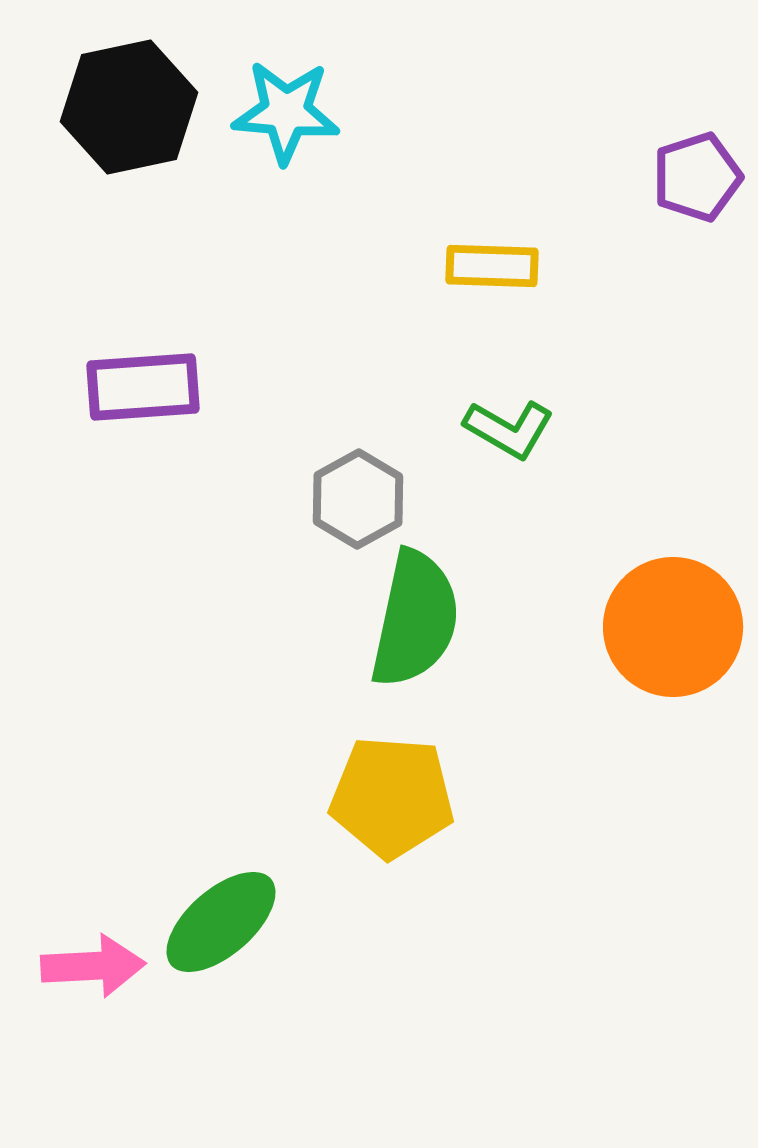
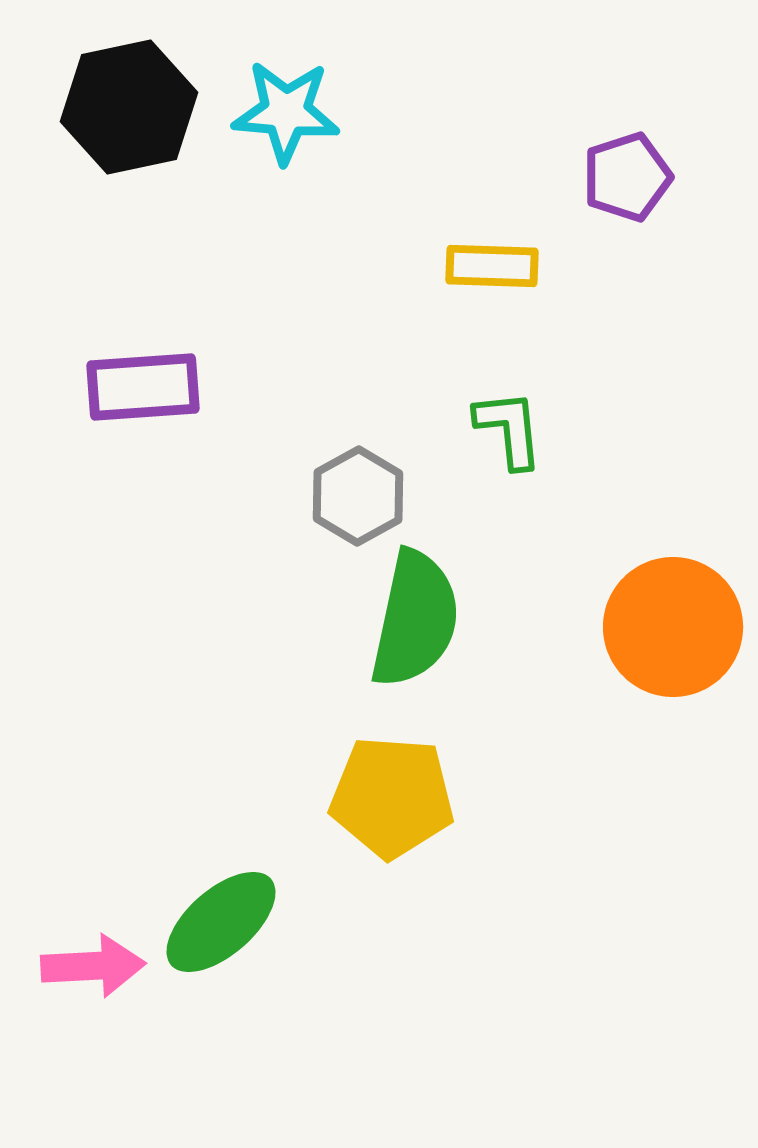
purple pentagon: moved 70 px left
green L-shape: rotated 126 degrees counterclockwise
gray hexagon: moved 3 px up
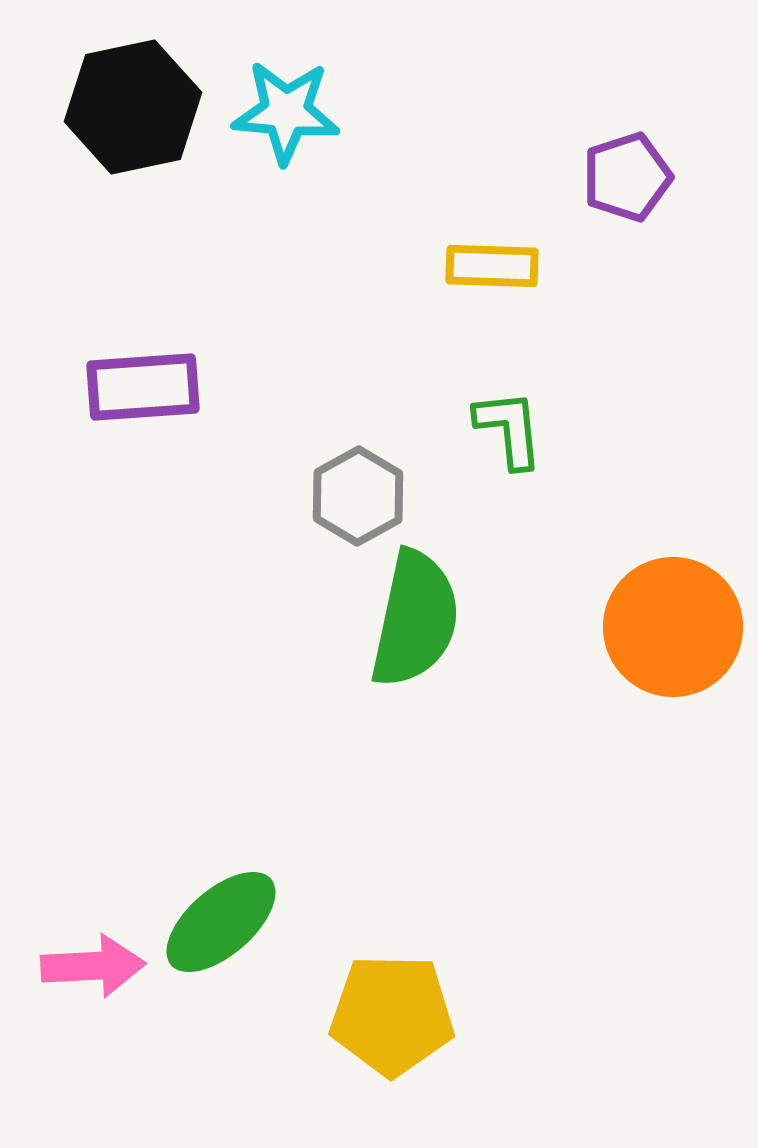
black hexagon: moved 4 px right
yellow pentagon: moved 218 px down; rotated 3 degrees counterclockwise
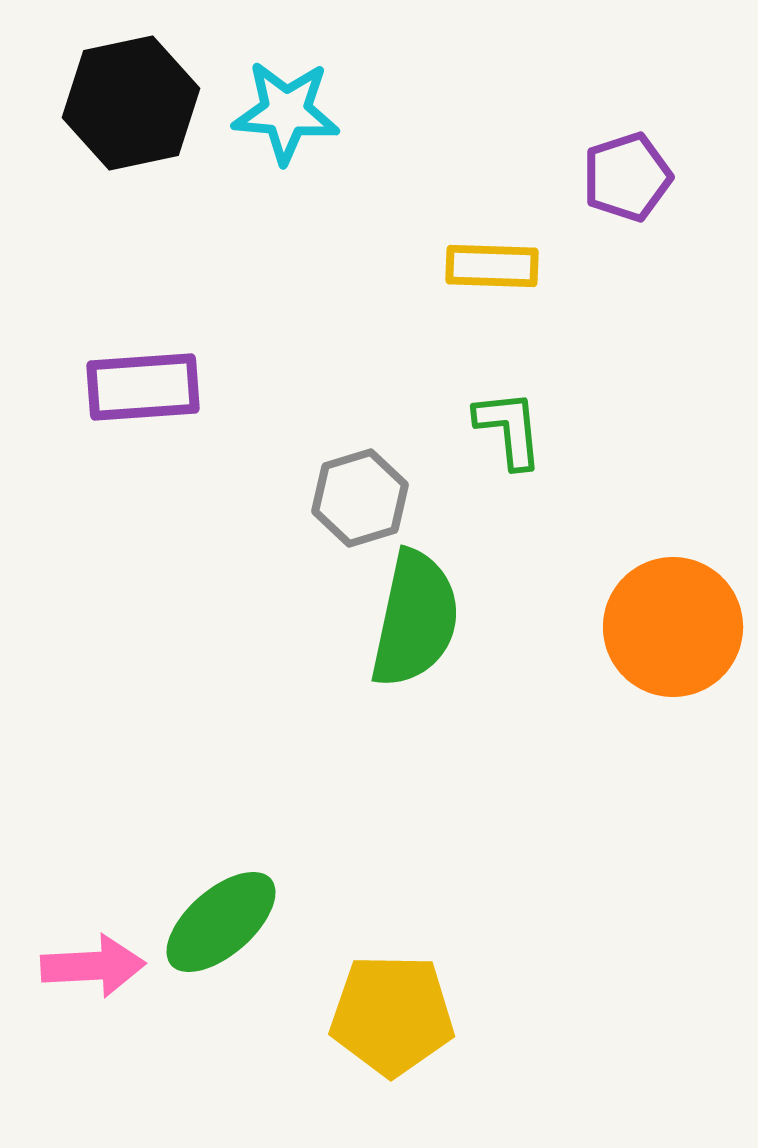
black hexagon: moved 2 px left, 4 px up
gray hexagon: moved 2 px right, 2 px down; rotated 12 degrees clockwise
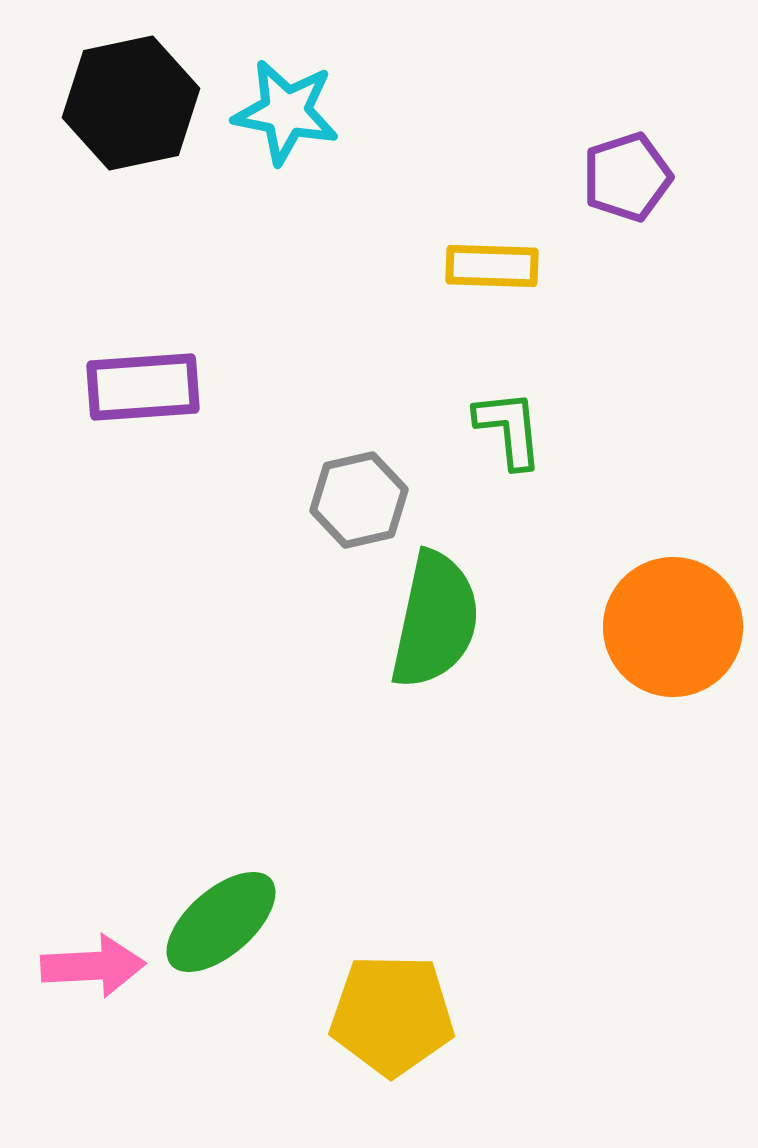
cyan star: rotated 6 degrees clockwise
gray hexagon: moved 1 px left, 2 px down; rotated 4 degrees clockwise
green semicircle: moved 20 px right, 1 px down
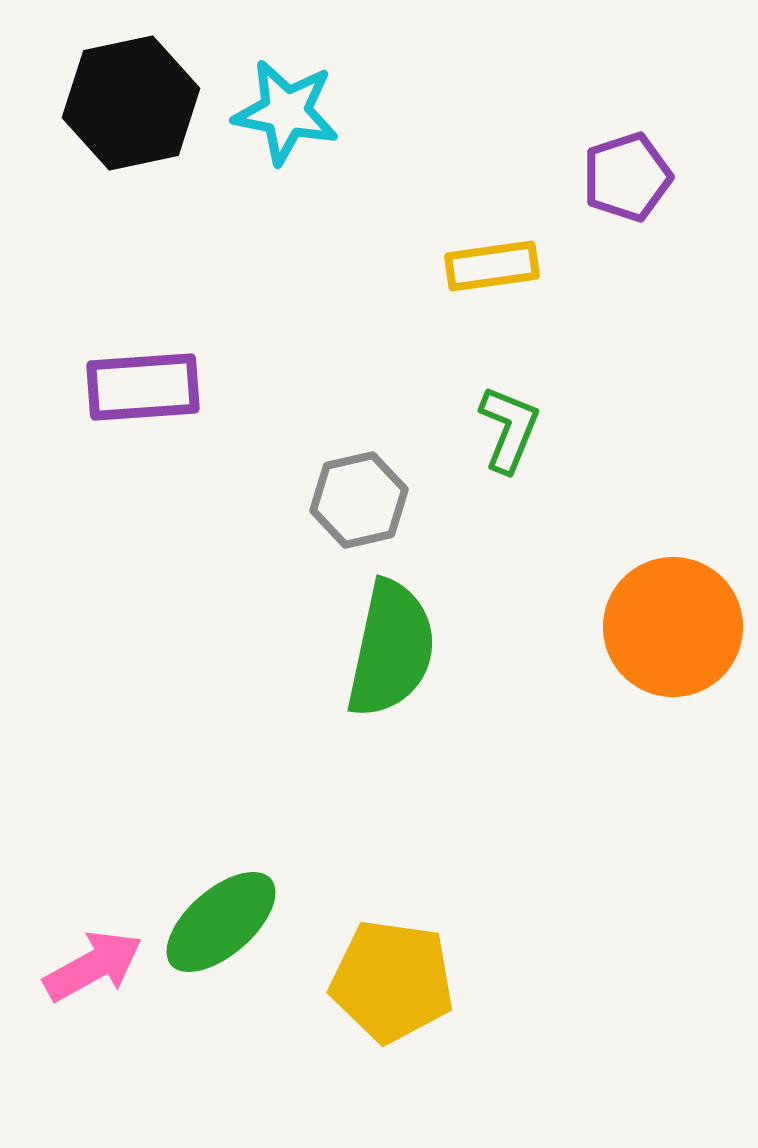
yellow rectangle: rotated 10 degrees counterclockwise
green L-shape: rotated 28 degrees clockwise
green semicircle: moved 44 px left, 29 px down
pink arrow: rotated 26 degrees counterclockwise
yellow pentagon: moved 34 px up; rotated 7 degrees clockwise
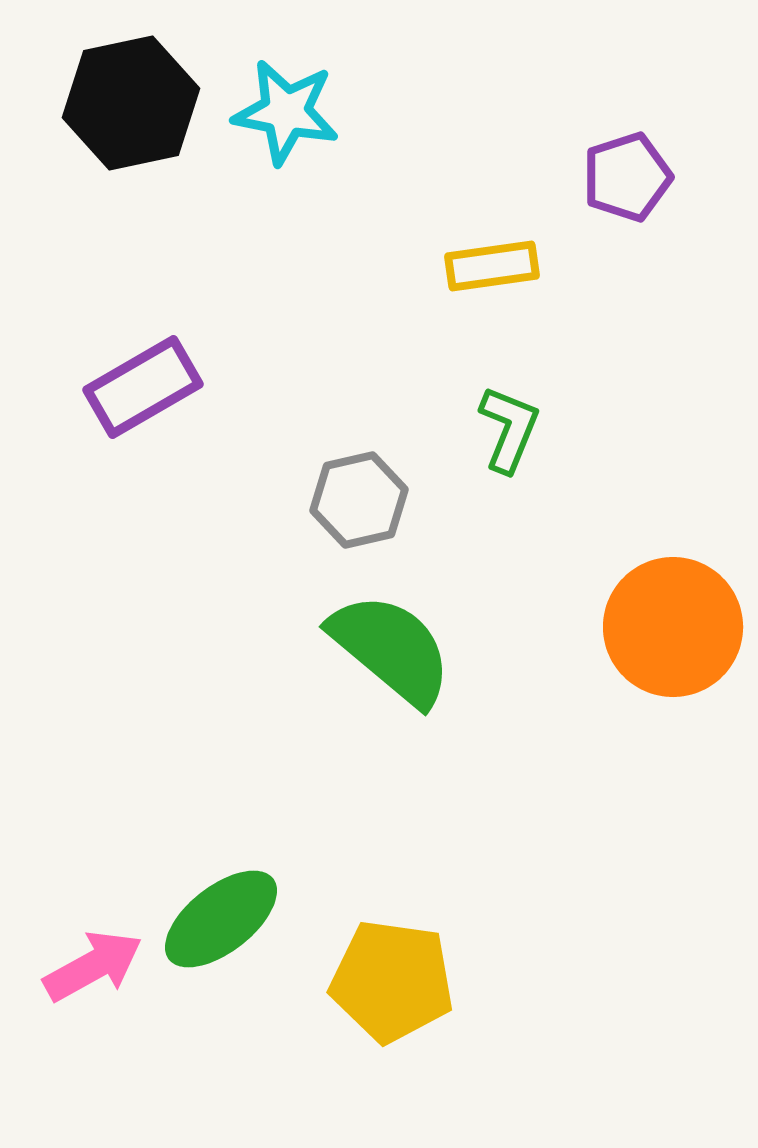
purple rectangle: rotated 26 degrees counterclockwise
green semicircle: rotated 62 degrees counterclockwise
green ellipse: moved 3 px up; rotated 3 degrees clockwise
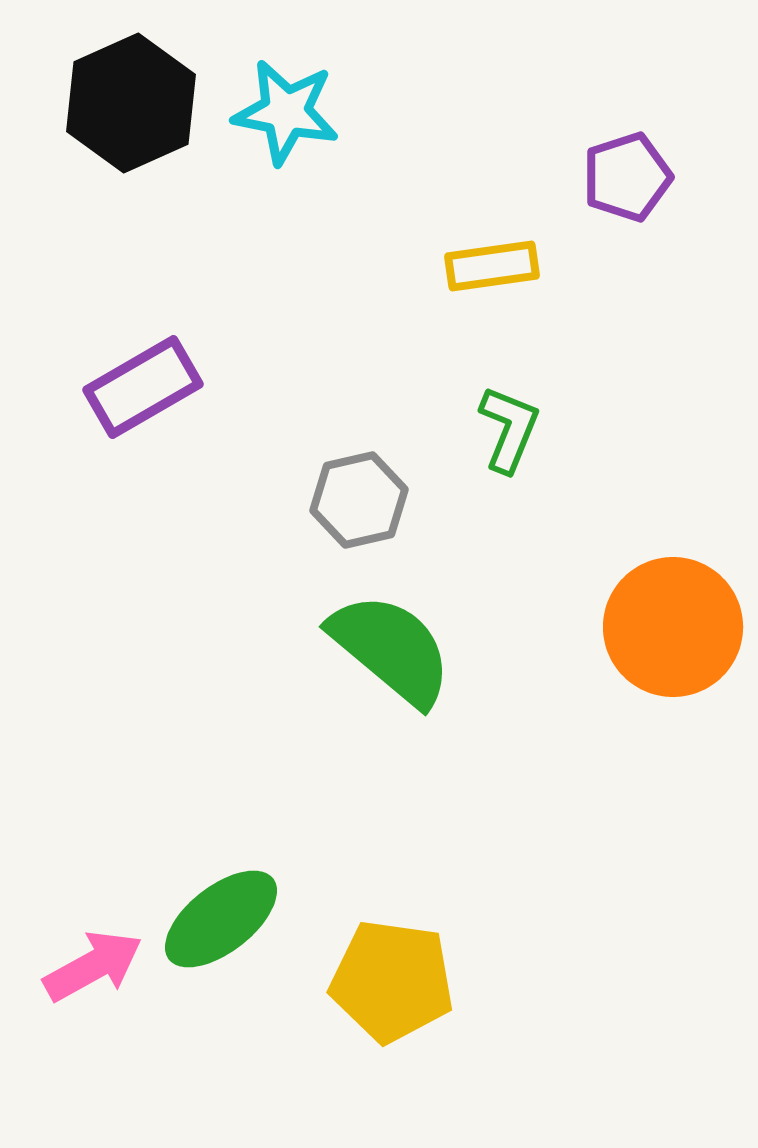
black hexagon: rotated 12 degrees counterclockwise
